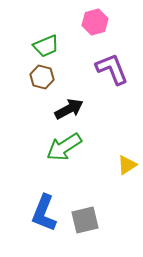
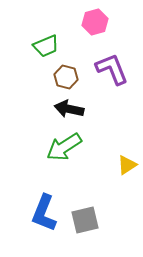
brown hexagon: moved 24 px right
black arrow: rotated 140 degrees counterclockwise
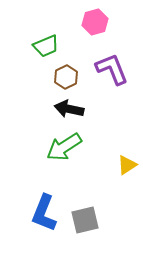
brown hexagon: rotated 20 degrees clockwise
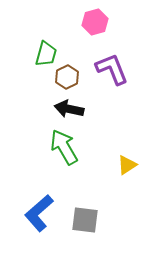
green trapezoid: moved 8 px down; rotated 52 degrees counterclockwise
brown hexagon: moved 1 px right
green arrow: rotated 93 degrees clockwise
blue L-shape: moved 5 px left; rotated 27 degrees clockwise
gray square: rotated 20 degrees clockwise
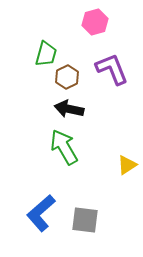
blue L-shape: moved 2 px right
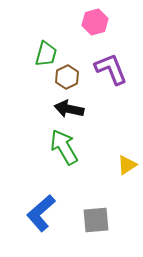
purple L-shape: moved 1 px left
gray square: moved 11 px right; rotated 12 degrees counterclockwise
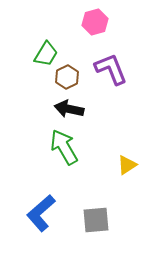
green trapezoid: rotated 16 degrees clockwise
